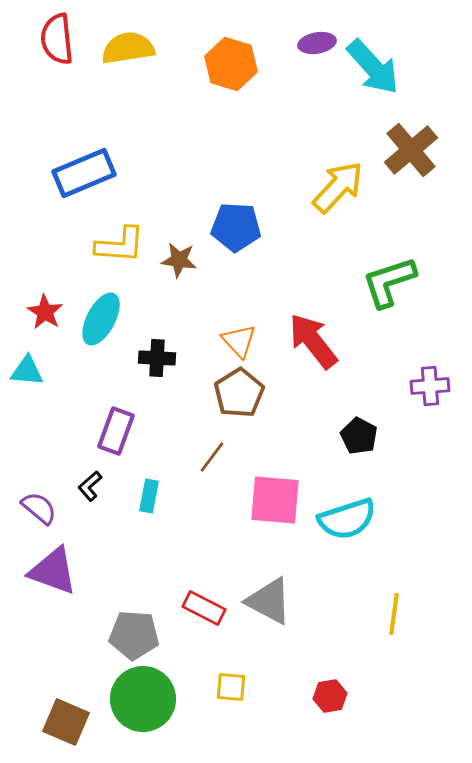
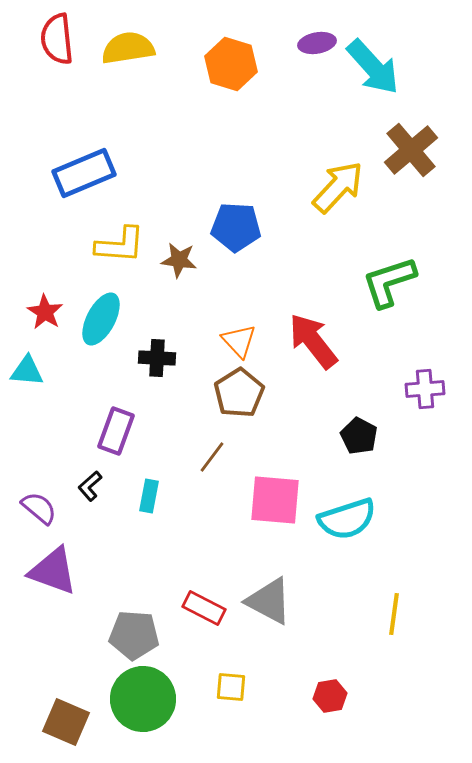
purple cross: moved 5 px left, 3 px down
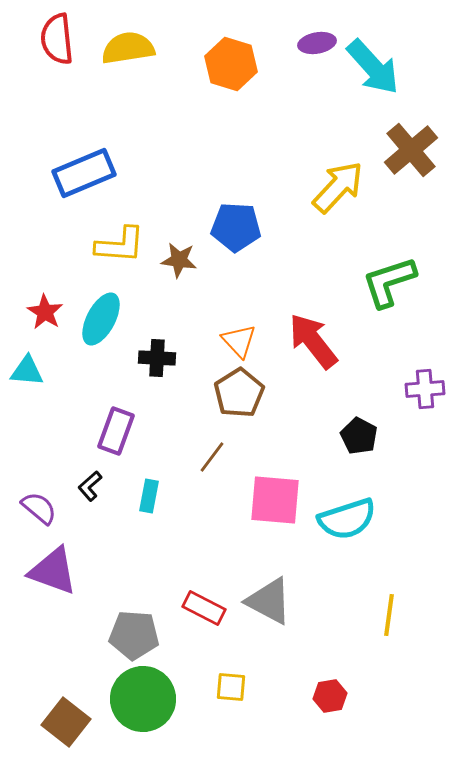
yellow line: moved 5 px left, 1 px down
brown square: rotated 15 degrees clockwise
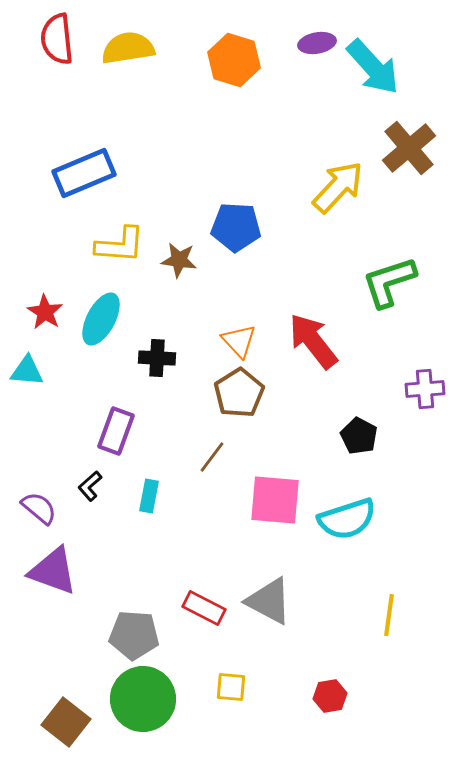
orange hexagon: moved 3 px right, 4 px up
brown cross: moved 2 px left, 2 px up
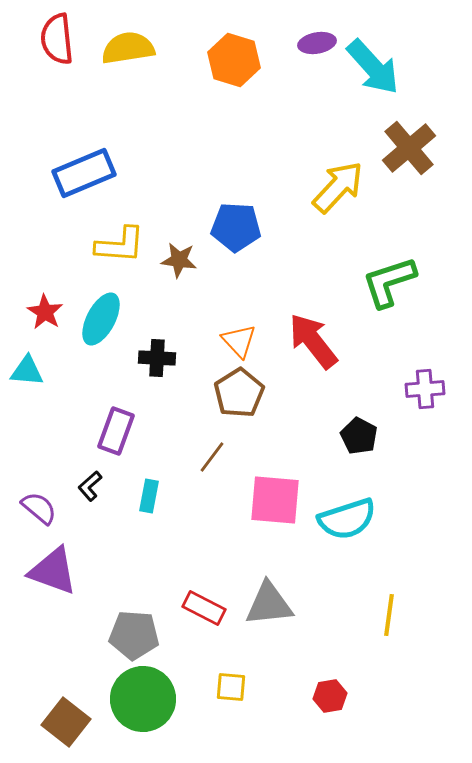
gray triangle: moved 3 px down; rotated 34 degrees counterclockwise
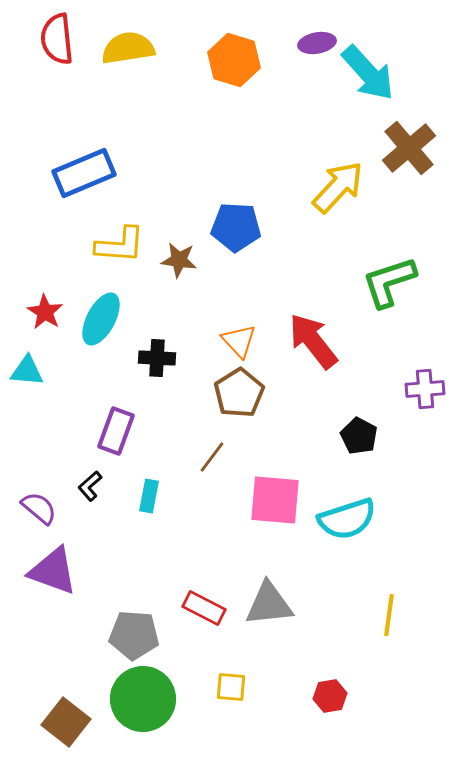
cyan arrow: moved 5 px left, 6 px down
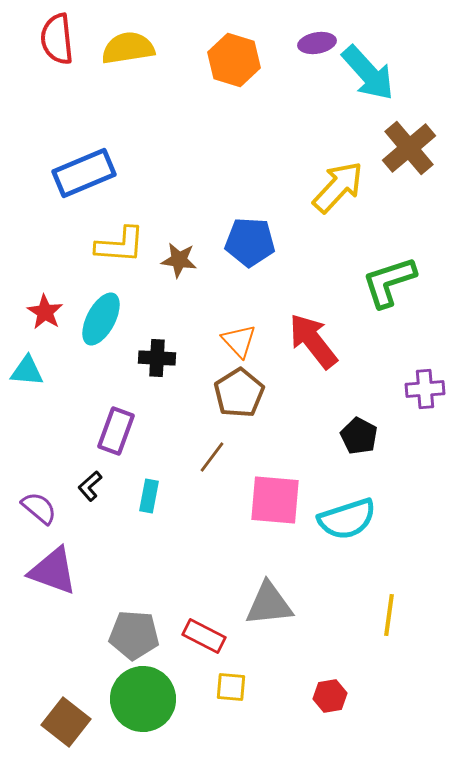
blue pentagon: moved 14 px right, 15 px down
red rectangle: moved 28 px down
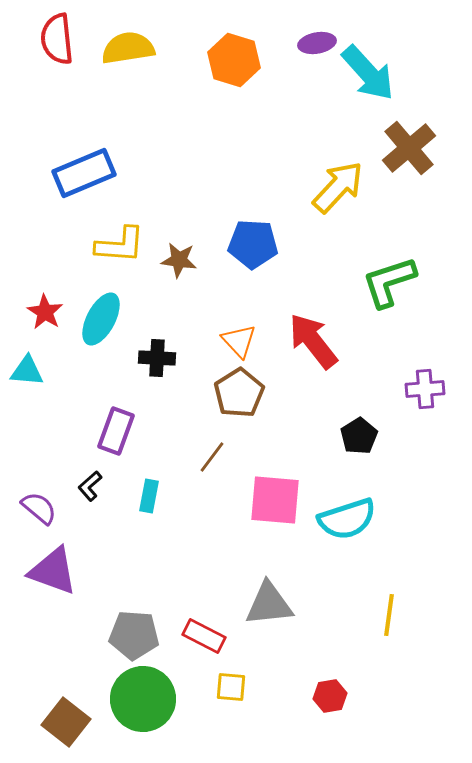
blue pentagon: moved 3 px right, 2 px down
black pentagon: rotated 12 degrees clockwise
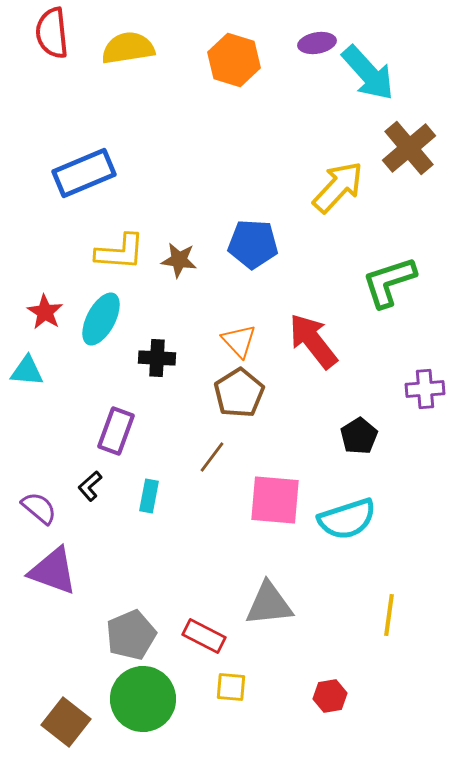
red semicircle: moved 5 px left, 6 px up
yellow L-shape: moved 7 px down
gray pentagon: moved 3 px left; rotated 27 degrees counterclockwise
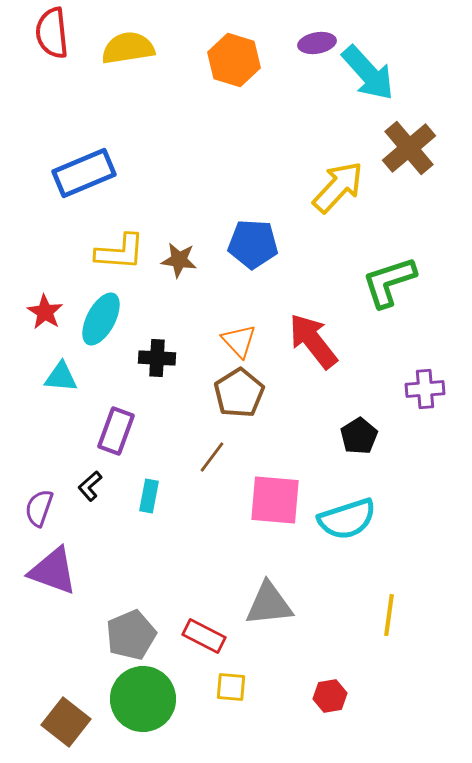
cyan triangle: moved 34 px right, 6 px down
purple semicircle: rotated 111 degrees counterclockwise
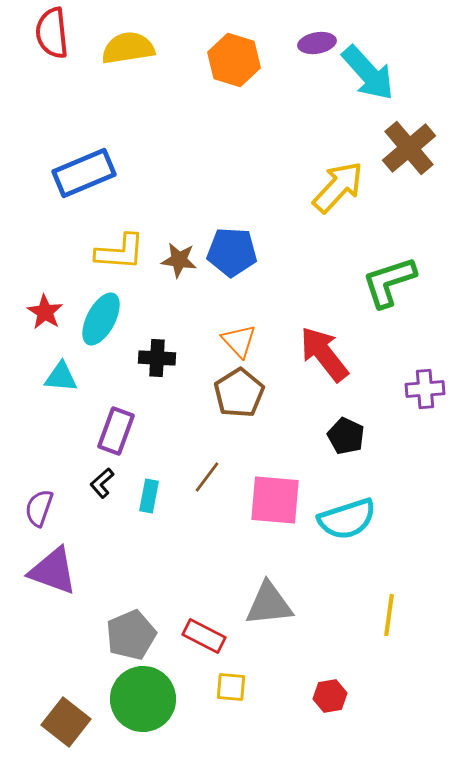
blue pentagon: moved 21 px left, 8 px down
red arrow: moved 11 px right, 13 px down
black pentagon: moved 13 px left; rotated 15 degrees counterclockwise
brown line: moved 5 px left, 20 px down
black L-shape: moved 12 px right, 3 px up
